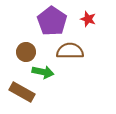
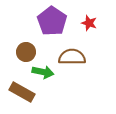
red star: moved 1 px right, 4 px down
brown semicircle: moved 2 px right, 6 px down
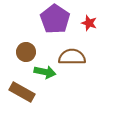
purple pentagon: moved 3 px right, 2 px up
green arrow: moved 2 px right
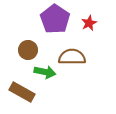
red star: rotated 28 degrees clockwise
brown circle: moved 2 px right, 2 px up
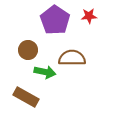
purple pentagon: moved 1 px down
red star: moved 7 px up; rotated 21 degrees clockwise
brown semicircle: moved 1 px down
brown rectangle: moved 4 px right, 5 px down
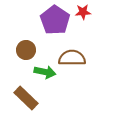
red star: moved 6 px left, 4 px up
brown circle: moved 2 px left
brown rectangle: moved 1 px down; rotated 15 degrees clockwise
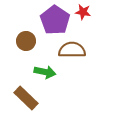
red star: rotated 14 degrees clockwise
brown circle: moved 9 px up
brown semicircle: moved 8 px up
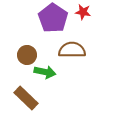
purple pentagon: moved 2 px left, 2 px up
brown circle: moved 1 px right, 14 px down
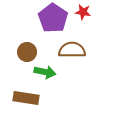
brown circle: moved 3 px up
brown rectangle: rotated 35 degrees counterclockwise
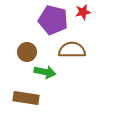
red star: rotated 21 degrees counterclockwise
purple pentagon: moved 2 px down; rotated 20 degrees counterclockwise
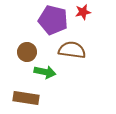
brown semicircle: rotated 8 degrees clockwise
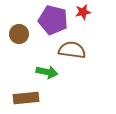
brown circle: moved 8 px left, 18 px up
green arrow: moved 2 px right
brown rectangle: rotated 15 degrees counterclockwise
